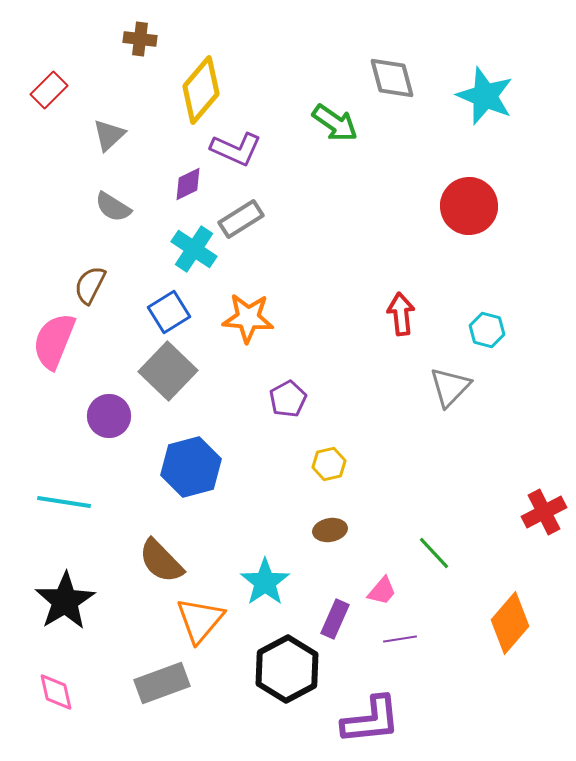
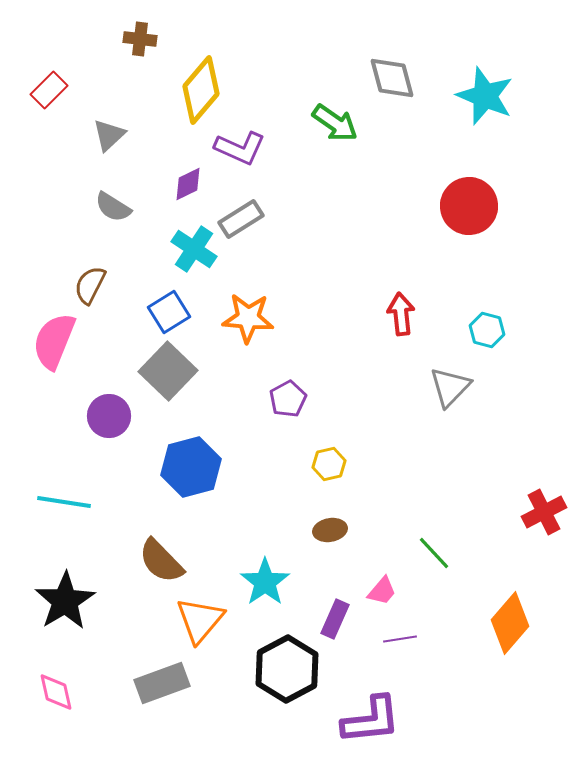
purple L-shape at (236, 149): moved 4 px right, 1 px up
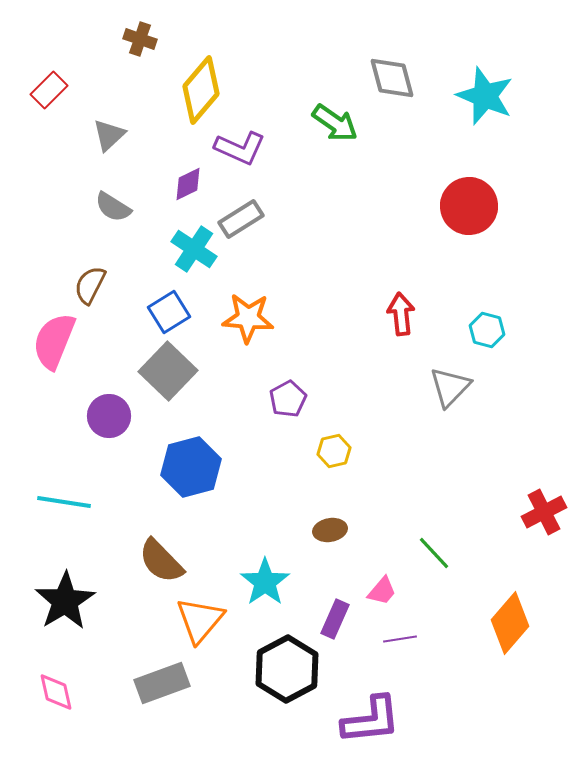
brown cross at (140, 39): rotated 12 degrees clockwise
yellow hexagon at (329, 464): moved 5 px right, 13 px up
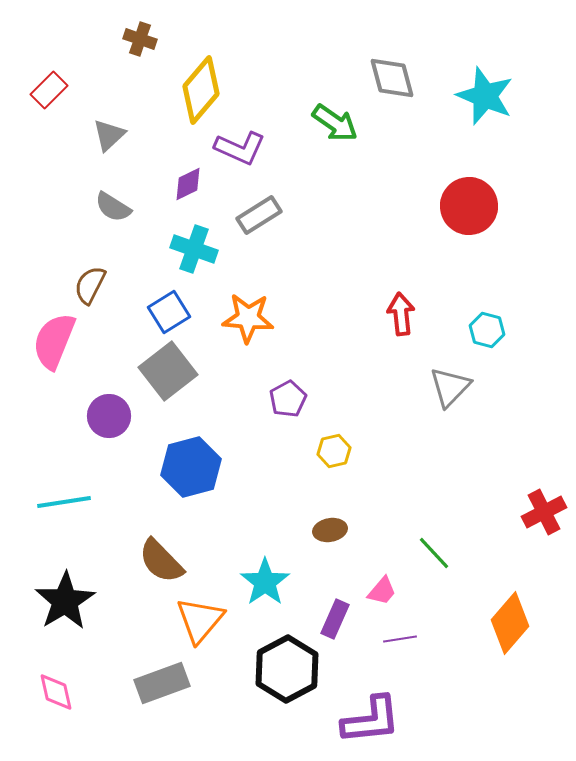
gray rectangle at (241, 219): moved 18 px right, 4 px up
cyan cross at (194, 249): rotated 15 degrees counterclockwise
gray square at (168, 371): rotated 8 degrees clockwise
cyan line at (64, 502): rotated 18 degrees counterclockwise
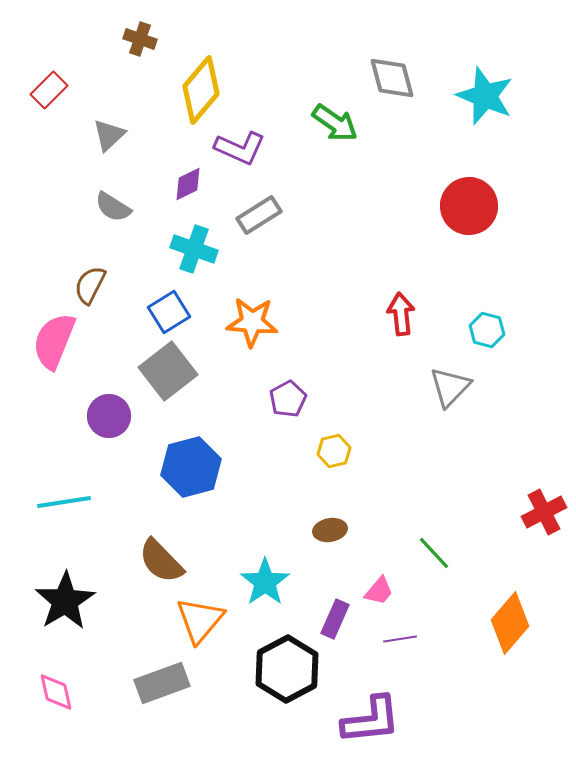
orange star at (248, 318): moved 4 px right, 4 px down
pink trapezoid at (382, 591): moved 3 px left
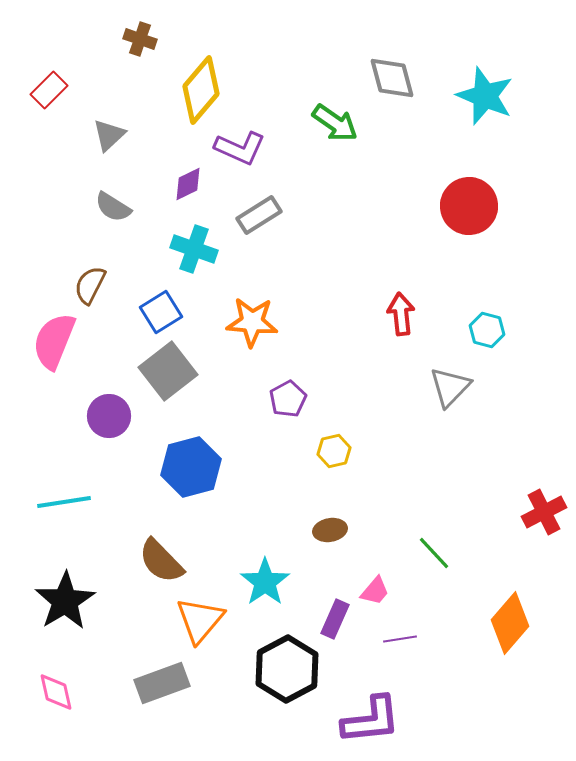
blue square at (169, 312): moved 8 px left
pink trapezoid at (379, 591): moved 4 px left
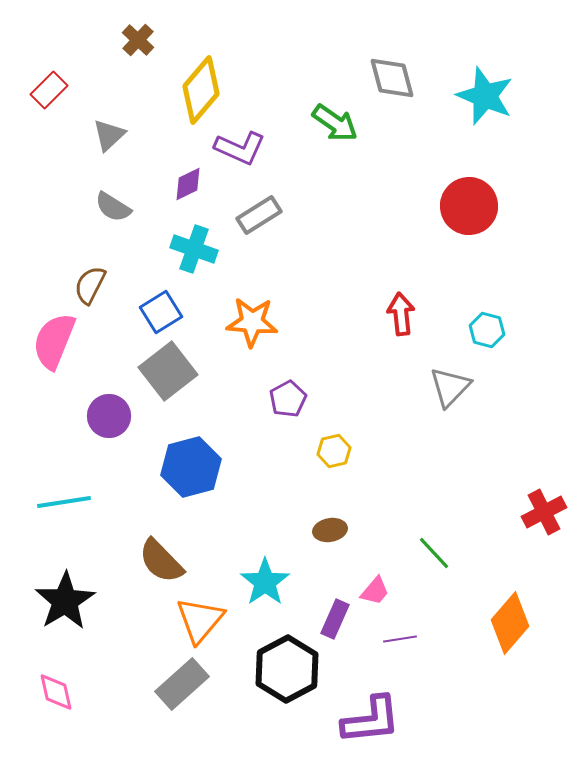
brown cross at (140, 39): moved 2 px left, 1 px down; rotated 24 degrees clockwise
gray rectangle at (162, 683): moved 20 px right, 1 px down; rotated 22 degrees counterclockwise
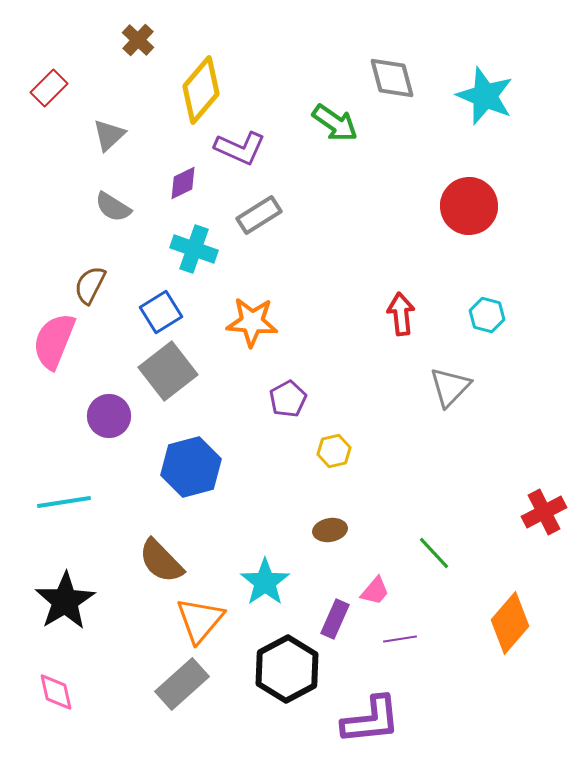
red rectangle at (49, 90): moved 2 px up
purple diamond at (188, 184): moved 5 px left, 1 px up
cyan hexagon at (487, 330): moved 15 px up
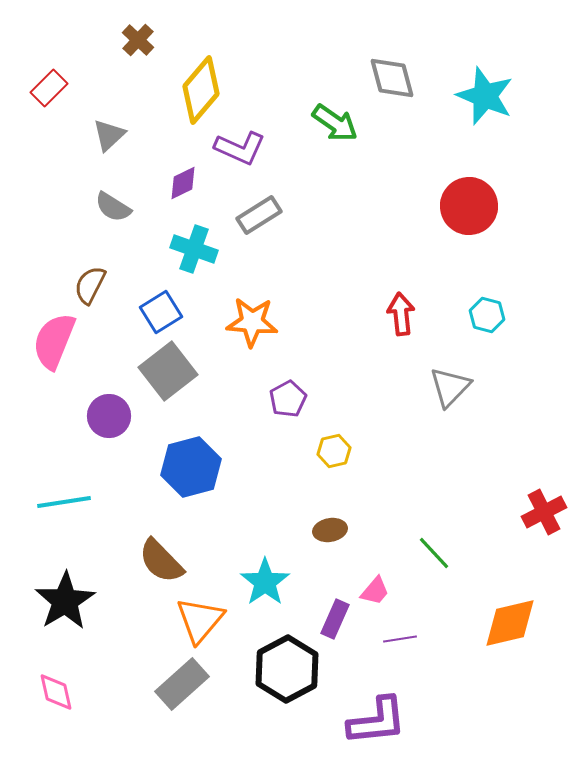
orange diamond at (510, 623): rotated 36 degrees clockwise
purple L-shape at (371, 720): moved 6 px right, 1 px down
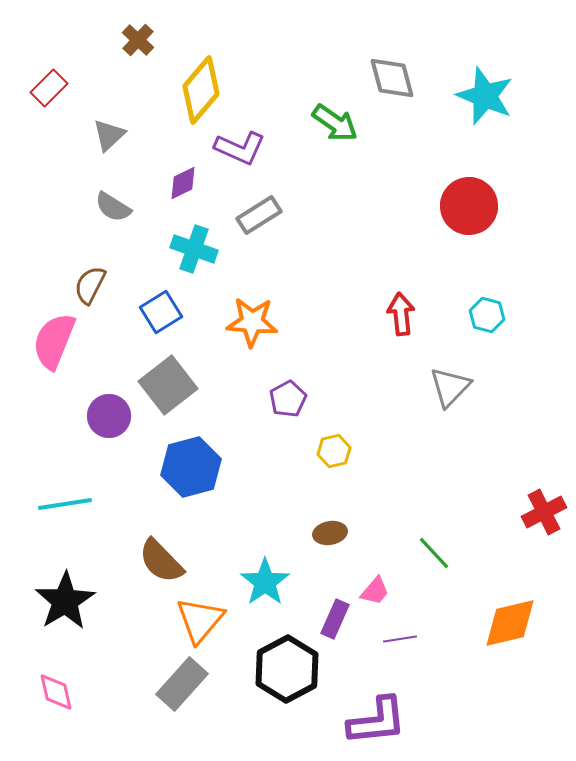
gray square at (168, 371): moved 14 px down
cyan line at (64, 502): moved 1 px right, 2 px down
brown ellipse at (330, 530): moved 3 px down
gray rectangle at (182, 684): rotated 6 degrees counterclockwise
